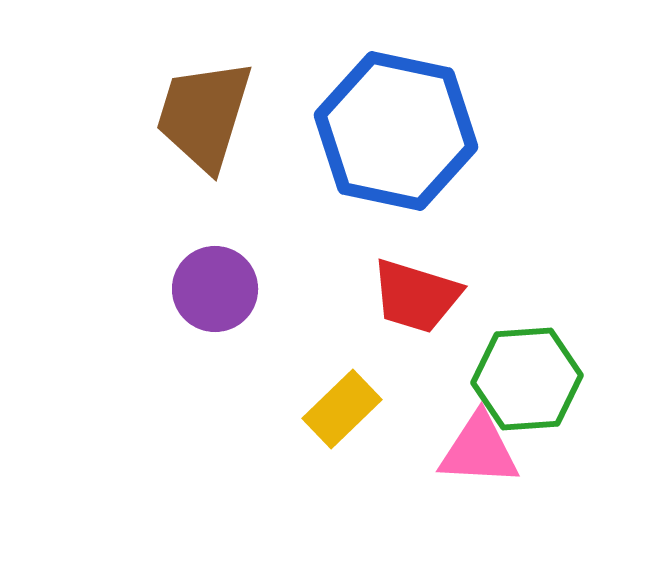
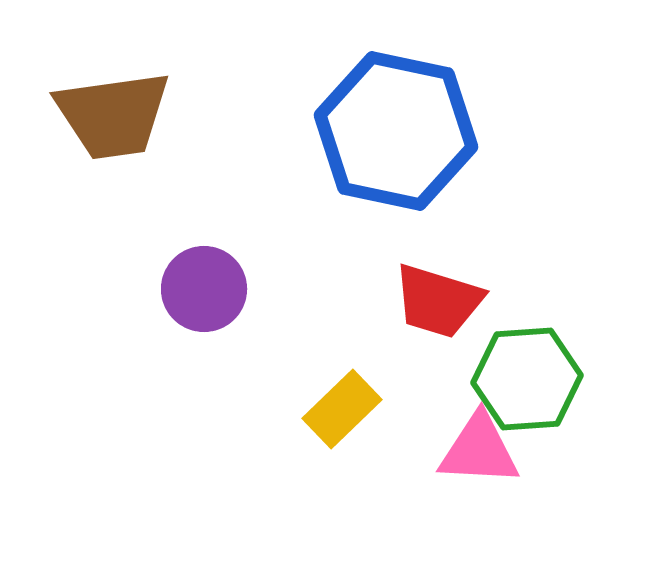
brown trapezoid: moved 91 px left; rotated 115 degrees counterclockwise
purple circle: moved 11 px left
red trapezoid: moved 22 px right, 5 px down
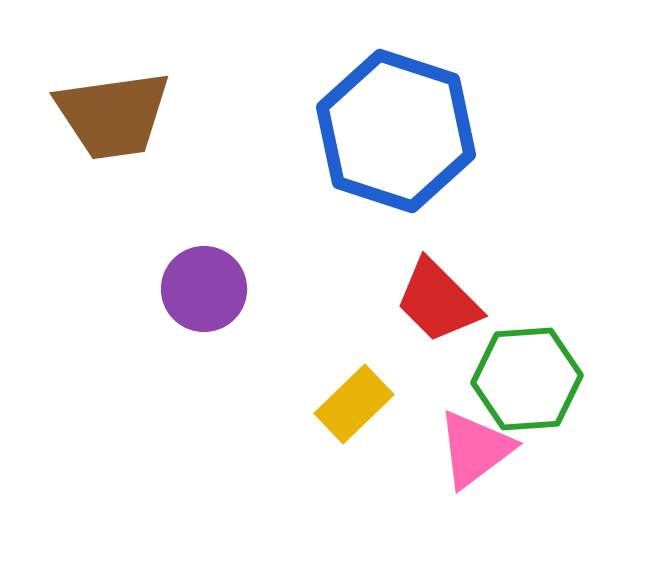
blue hexagon: rotated 6 degrees clockwise
red trapezoid: rotated 28 degrees clockwise
yellow rectangle: moved 12 px right, 5 px up
pink triangle: moved 4 px left, 1 px up; rotated 40 degrees counterclockwise
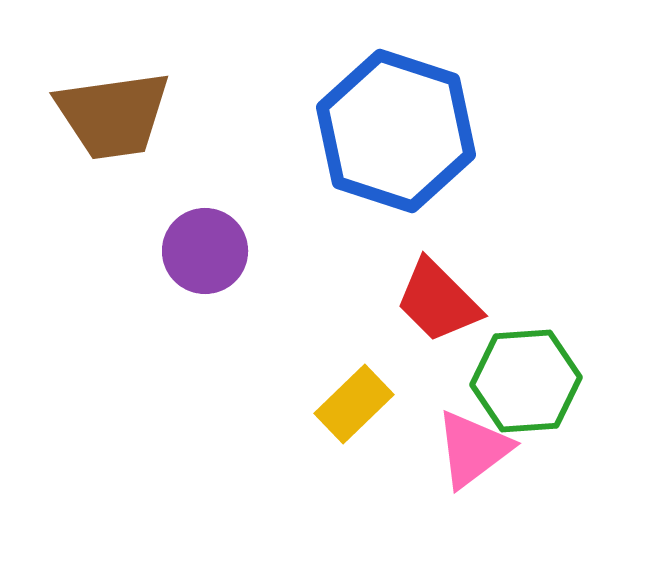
purple circle: moved 1 px right, 38 px up
green hexagon: moved 1 px left, 2 px down
pink triangle: moved 2 px left
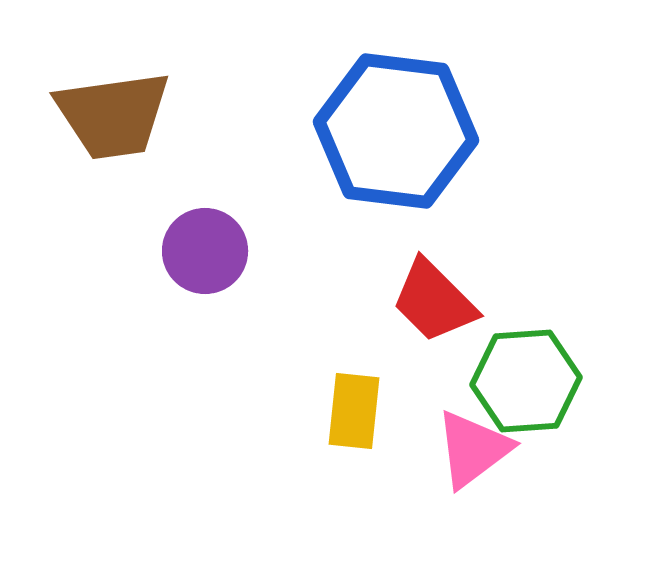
blue hexagon: rotated 11 degrees counterclockwise
red trapezoid: moved 4 px left
yellow rectangle: moved 7 px down; rotated 40 degrees counterclockwise
